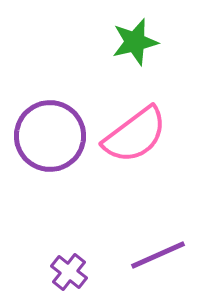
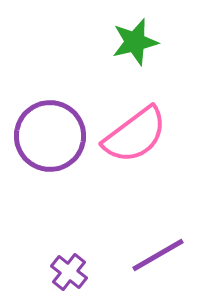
purple line: rotated 6 degrees counterclockwise
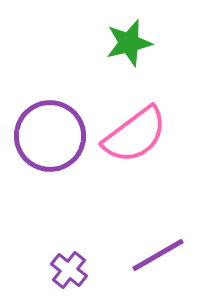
green star: moved 6 px left, 1 px down
purple cross: moved 2 px up
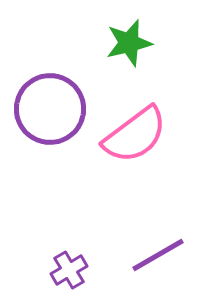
purple circle: moved 27 px up
purple cross: rotated 21 degrees clockwise
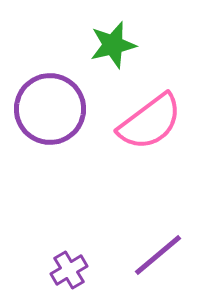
green star: moved 16 px left, 2 px down
pink semicircle: moved 15 px right, 13 px up
purple line: rotated 10 degrees counterclockwise
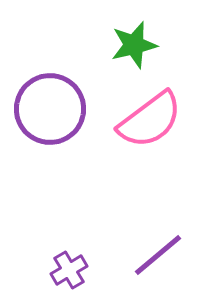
green star: moved 21 px right
pink semicircle: moved 2 px up
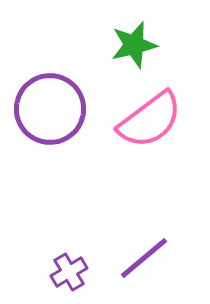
purple line: moved 14 px left, 3 px down
purple cross: moved 2 px down
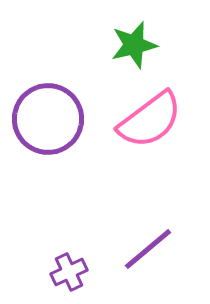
purple circle: moved 2 px left, 10 px down
purple line: moved 4 px right, 9 px up
purple cross: rotated 6 degrees clockwise
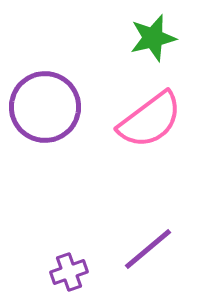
green star: moved 19 px right, 7 px up
purple circle: moved 3 px left, 12 px up
purple cross: rotated 6 degrees clockwise
